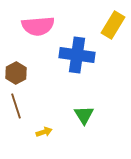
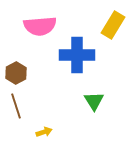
pink semicircle: moved 2 px right
blue cross: rotated 8 degrees counterclockwise
green triangle: moved 10 px right, 14 px up
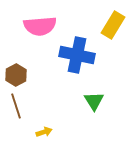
blue cross: rotated 12 degrees clockwise
brown hexagon: moved 2 px down
